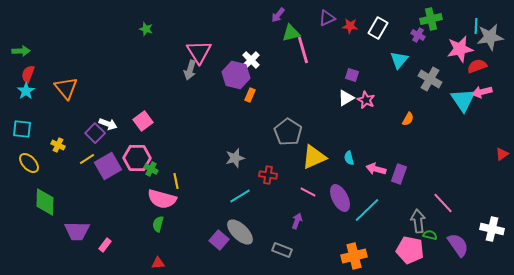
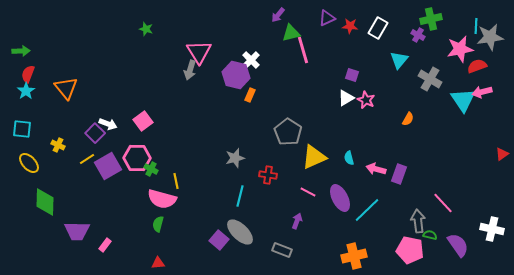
cyan line at (240, 196): rotated 45 degrees counterclockwise
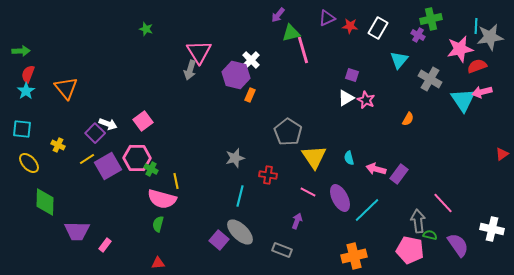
yellow triangle at (314, 157): rotated 40 degrees counterclockwise
purple rectangle at (399, 174): rotated 18 degrees clockwise
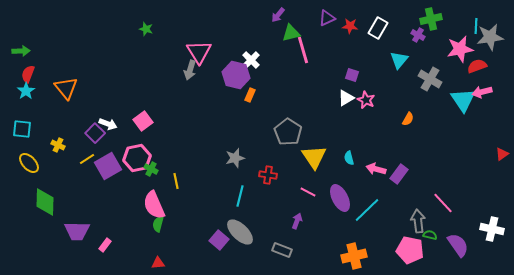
pink hexagon at (137, 158): rotated 12 degrees counterclockwise
pink semicircle at (162, 199): moved 8 px left, 6 px down; rotated 52 degrees clockwise
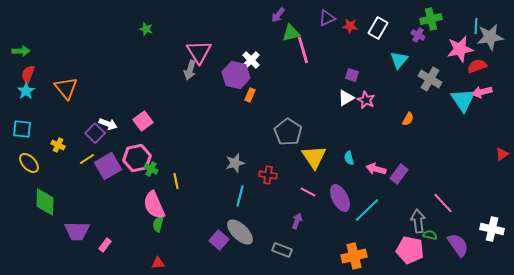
gray star at (235, 158): moved 5 px down
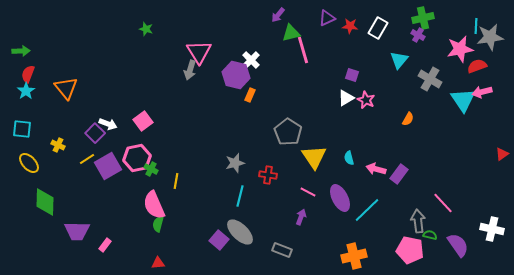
green cross at (431, 19): moved 8 px left, 1 px up
yellow line at (176, 181): rotated 21 degrees clockwise
purple arrow at (297, 221): moved 4 px right, 4 px up
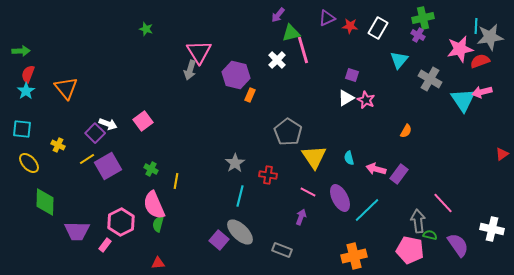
white cross at (251, 60): moved 26 px right
red semicircle at (477, 66): moved 3 px right, 5 px up
orange semicircle at (408, 119): moved 2 px left, 12 px down
pink hexagon at (137, 158): moved 16 px left, 64 px down; rotated 16 degrees counterclockwise
gray star at (235, 163): rotated 18 degrees counterclockwise
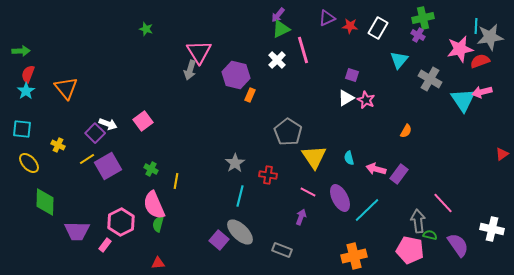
green triangle at (291, 33): moved 10 px left, 4 px up; rotated 12 degrees counterclockwise
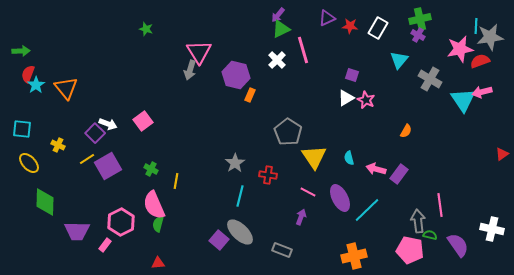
green cross at (423, 18): moved 3 px left, 1 px down
cyan star at (26, 91): moved 10 px right, 6 px up
pink line at (443, 203): moved 3 px left, 2 px down; rotated 35 degrees clockwise
